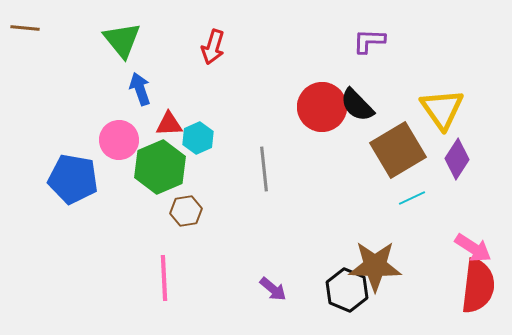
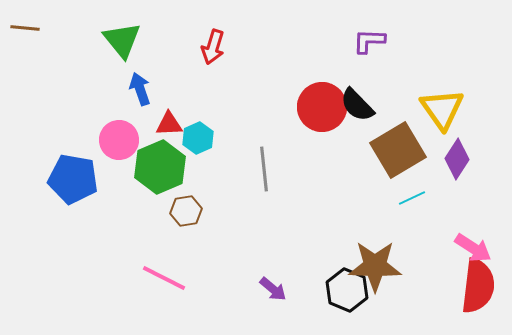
pink line: rotated 60 degrees counterclockwise
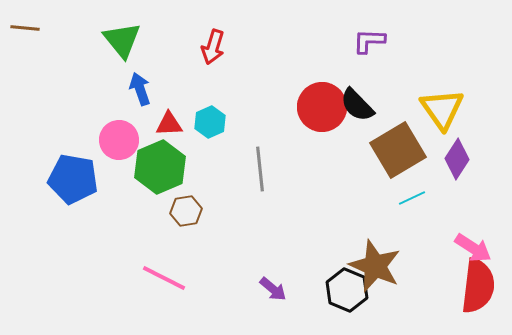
cyan hexagon: moved 12 px right, 16 px up
gray line: moved 4 px left
brown star: rotated 22 degrees clockwise
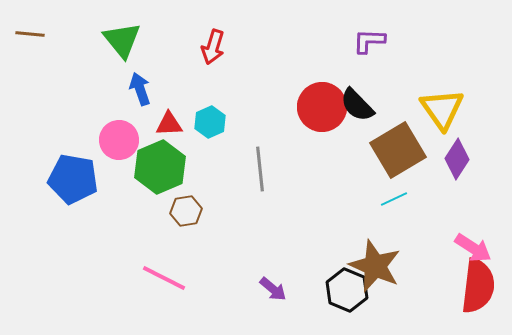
brown line: moved 5 px right, 6 px down
cyan line: moved 18 px left, 1 px down
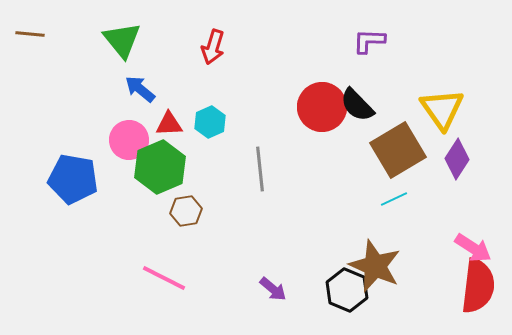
blue arrow: rotated 32 degrees counterclockwise
pink circle: moved 10 px right
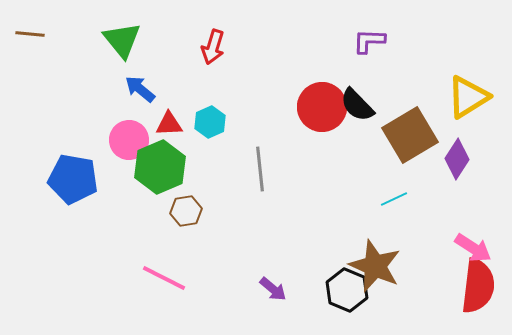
yellow triangle: moved 26 px right, 12 px up; rotated 33 degrees clockwise
brown square: moved 12 px right, 15 px up
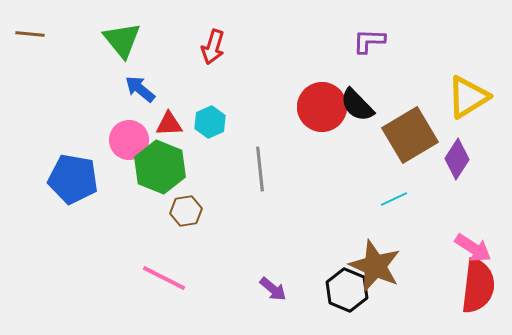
green hexagon: rotated 15 degrees counterclockwise
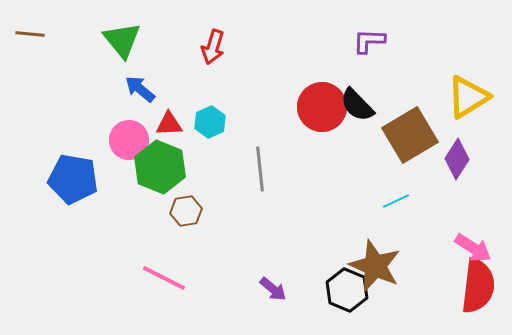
cyan line: moved 2 px right, 2 px down
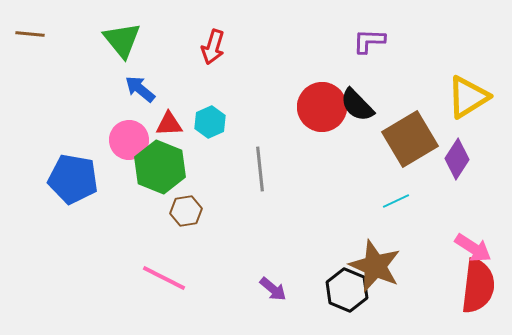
brown square: moved 4 px down
